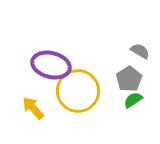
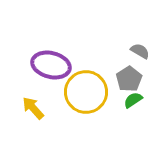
yellow circle: moved 8 px right, 1 px down
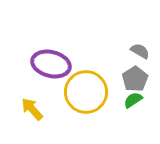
purple ellipse: moved 1 px up
gray pentagon: moved 6 px right
yellow arrow: moved 1 px left, 1 px down
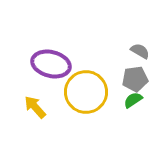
gray pentagon: rotated 25 degrees clockwise
yellow arrow: moved 3 px right, 2 px up
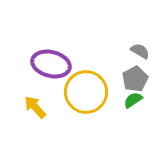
gray pentagon: rotated 20 degrees counterclockwise
